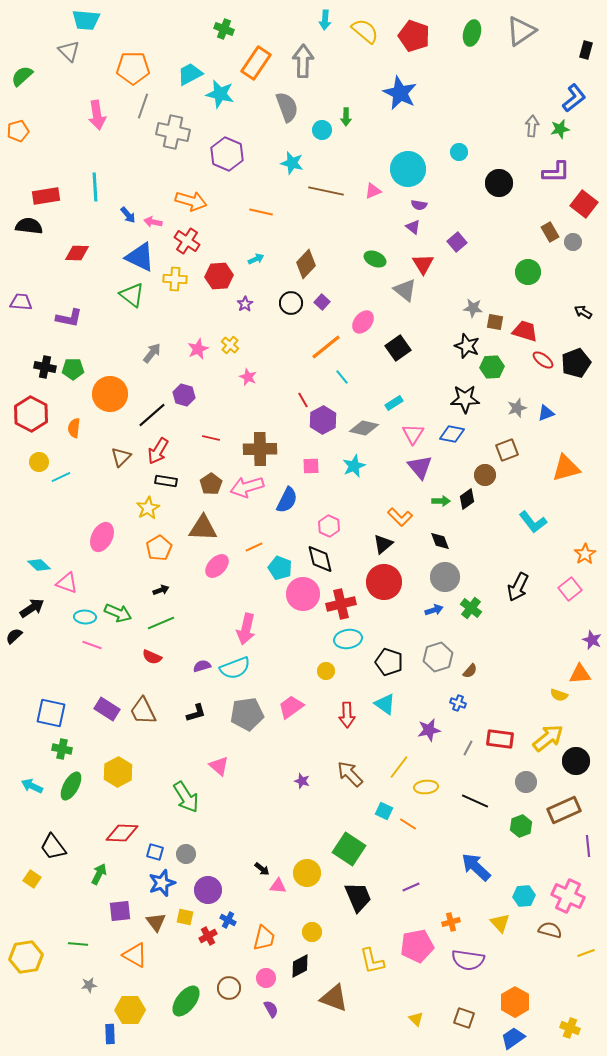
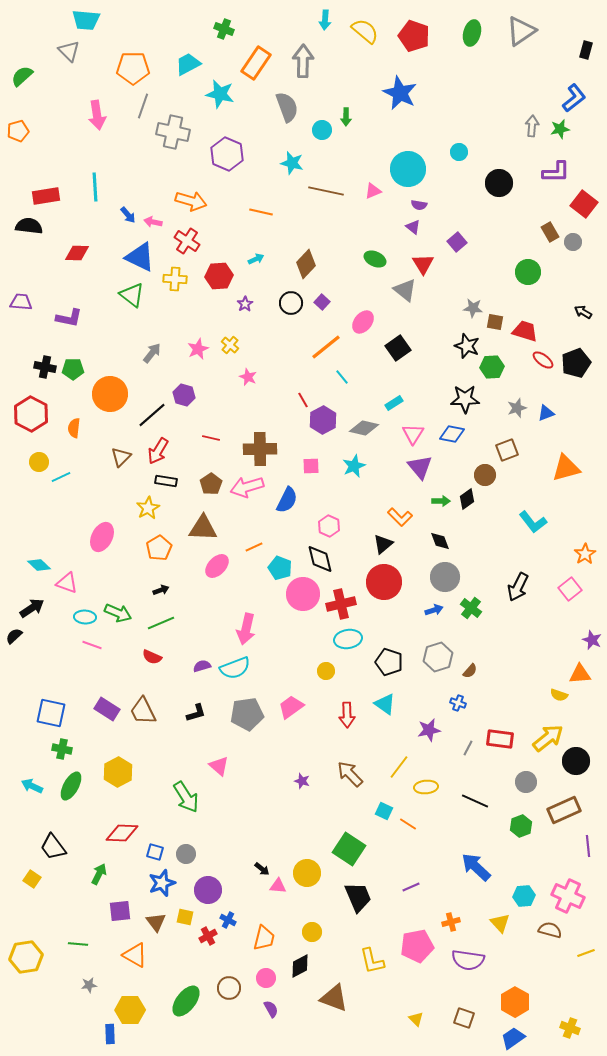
cyan trapezoid at (190, 74): moved 2 px left, 10 px up
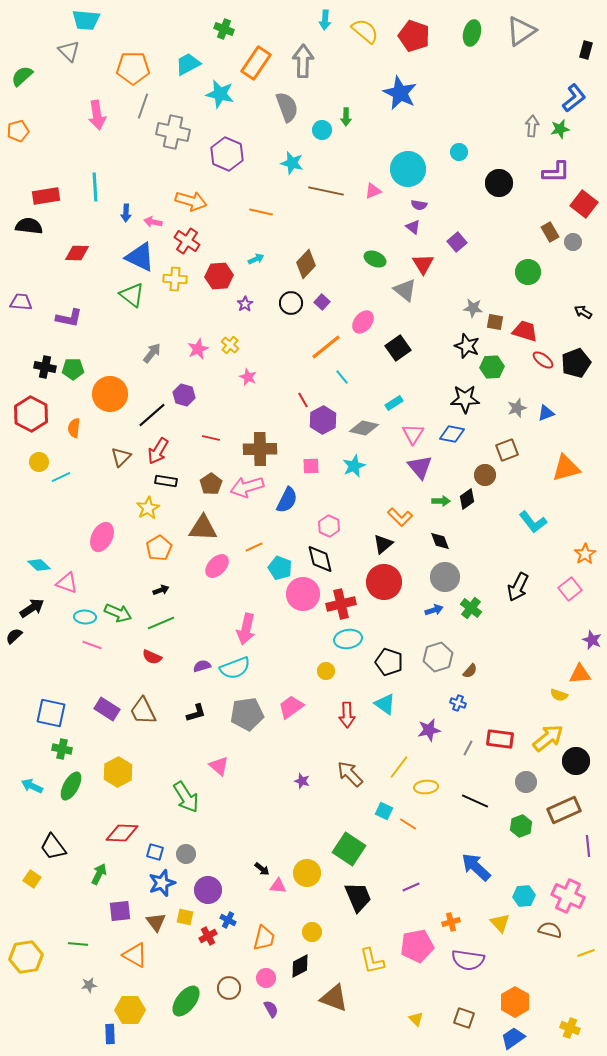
blue arrow at (128, 215): moved 2 px left, 2 px up; rotated 42 degrees clockwise
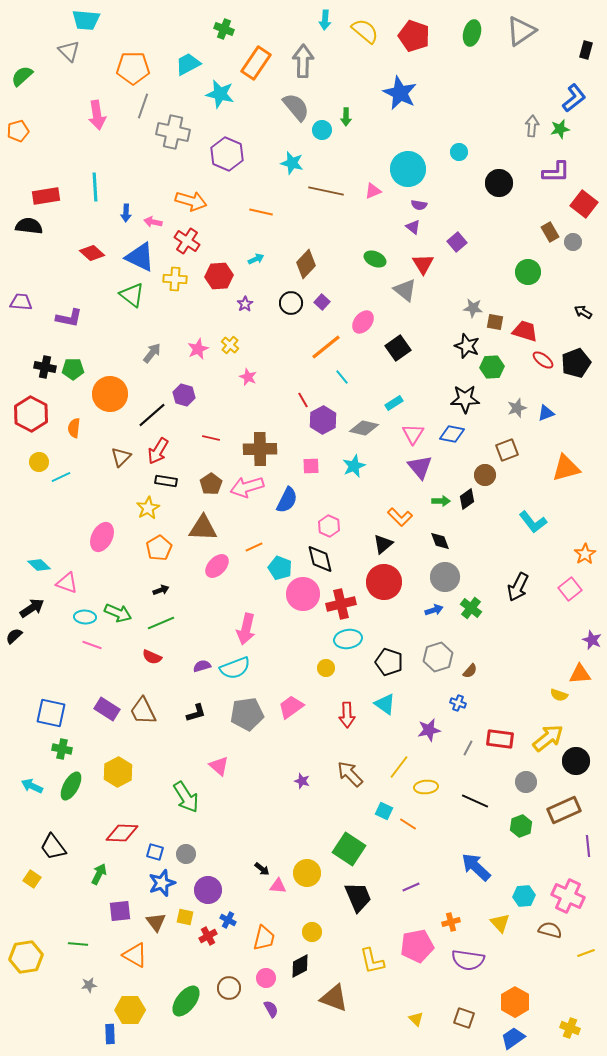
gray semicircle at (287, 107): moved 9 px right; rotated 20 degrees counterclockwise
red diamond at (77, 253): moved 15 px right; rotated 40 degrees clockwise
yellow circle at (326, 671): moved 3 px up
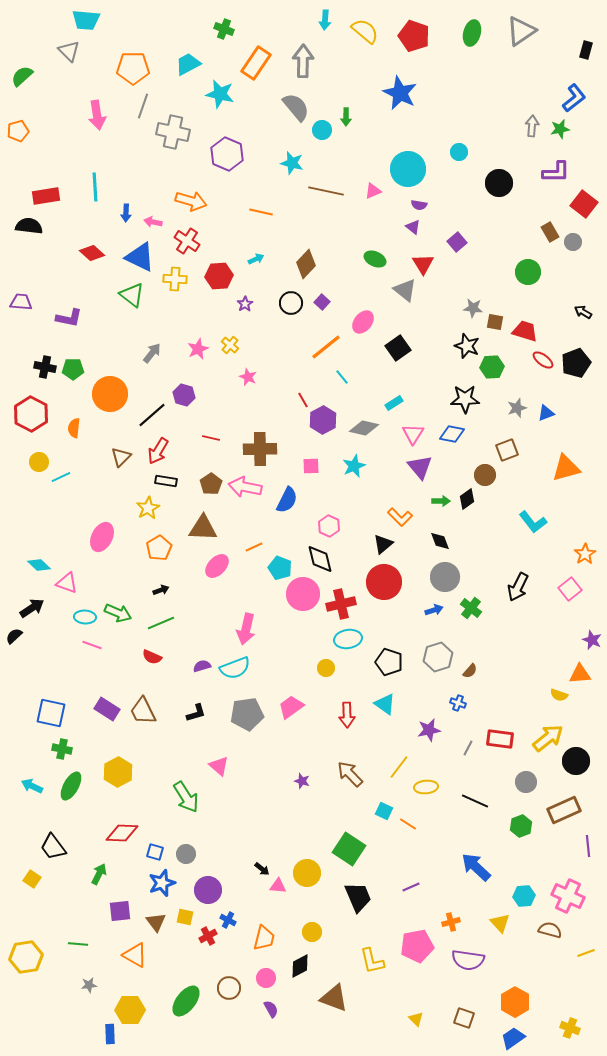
pink arrow at (247, 487): moved 2 px left; rotated 28 degrees clockwise
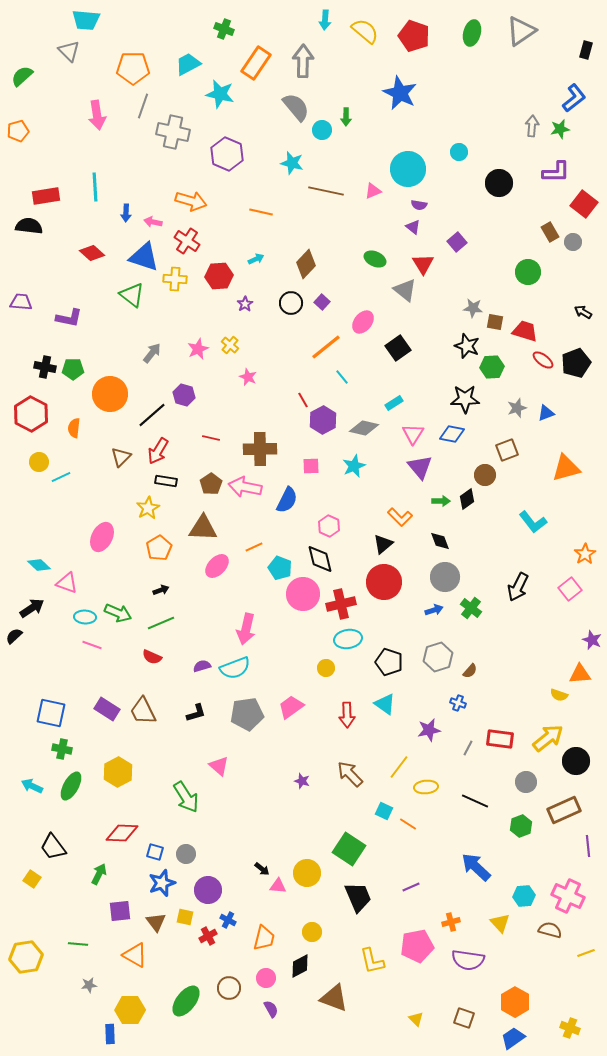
blue triangle at (140, 257): moved 4 px right; rotated 8 degrees counterclockwise
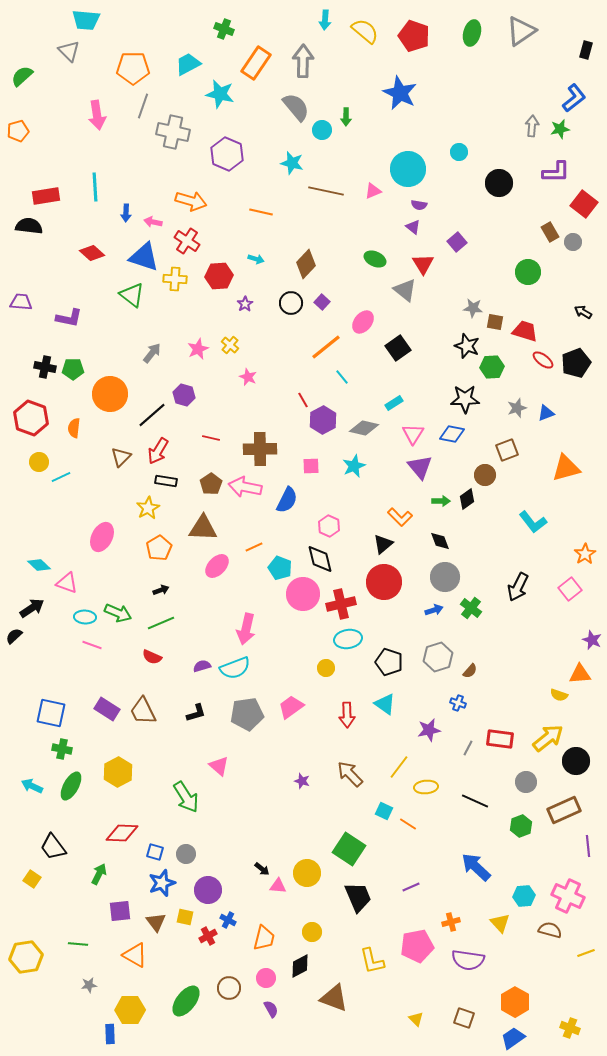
cyan arrow at (256, 259): rotated 42 degrees clockwise
red hexagon at (31, 414): moved 4 px down; rotated 8 degrees counterclockwise
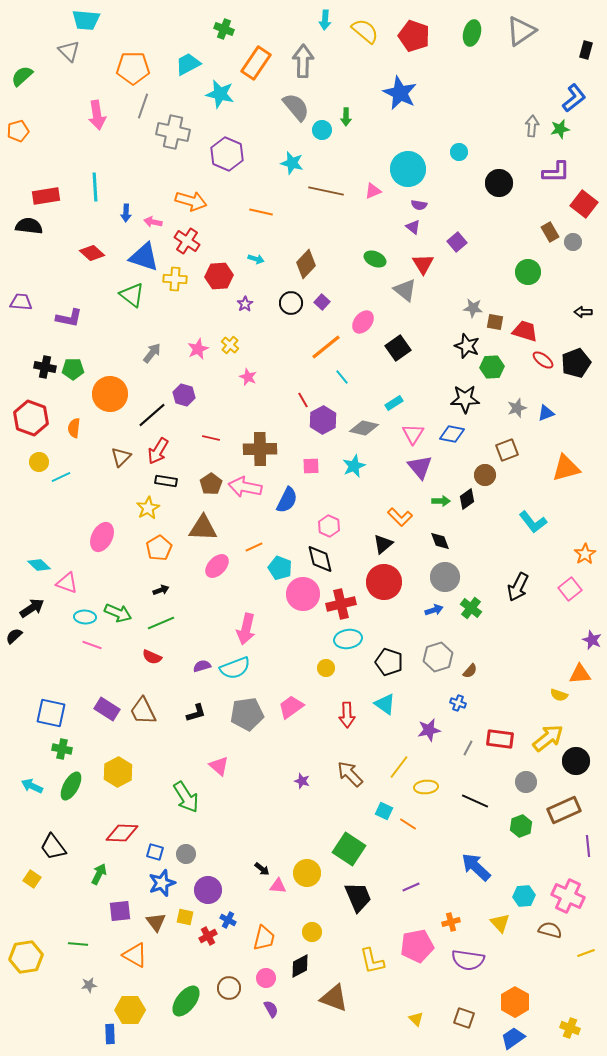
black arrow at (583, 312): rotated 30 degrees counterclockwise
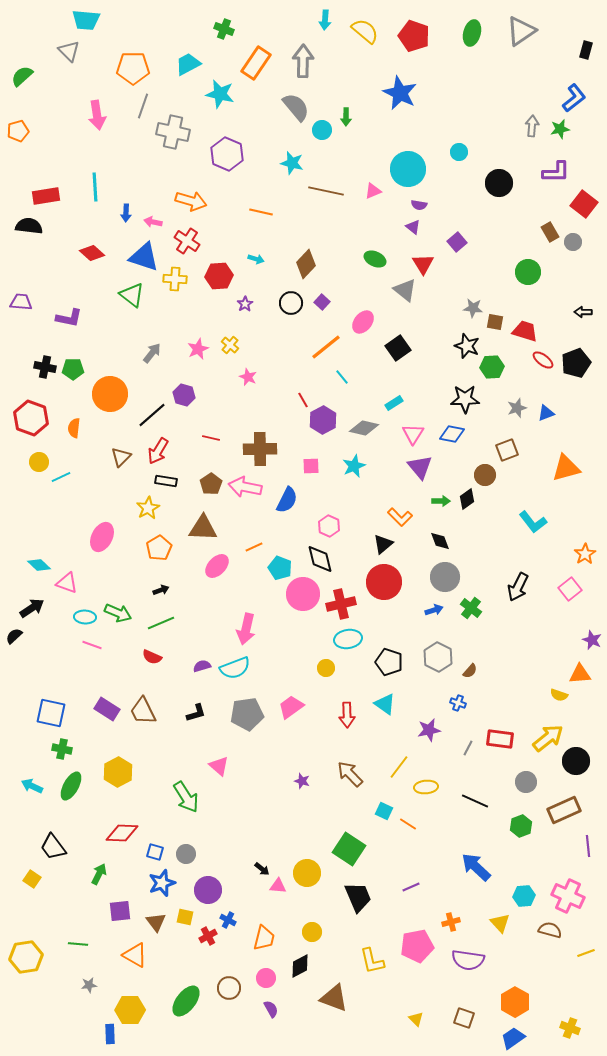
gray hexagon at (438, 657): rotated 16 degrees counterclockwise
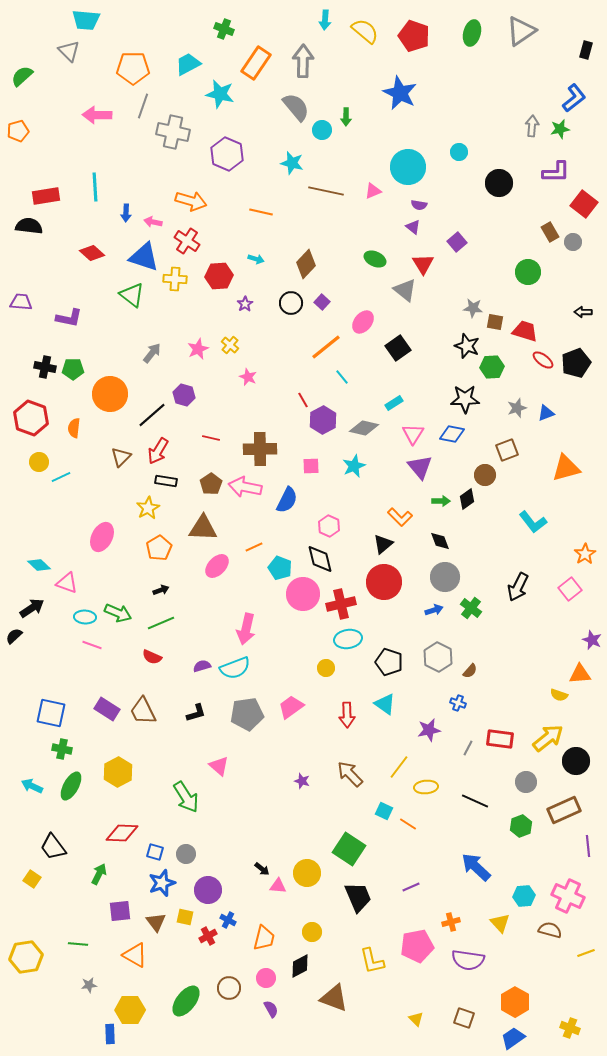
pink arrow at (97, 115): rotated 100 degrees clockwise
cyan circle at (408, 169): moved 2 px up
